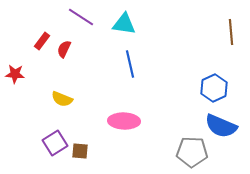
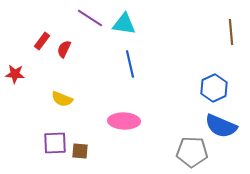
purple line: moved 9 px right, 1 px down
purple square: rotated 30 degrees clockwise
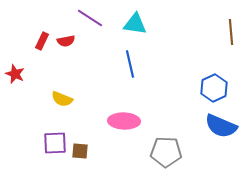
cyan triangle: moved 11 px right
red rectangle: rotated 12 degrees counterclockwise
red semicircle: moved 2 px right, 8 px up; rotated 126 degrees counterclockwise
red star: rotated 18 degrees clockwise
gray pentagon: moved 26 px left
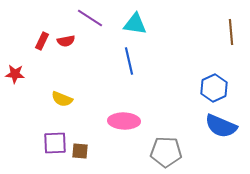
blue line: moved 1 px left, 3 px up
red star: rotated 18 degrees counterclockwise
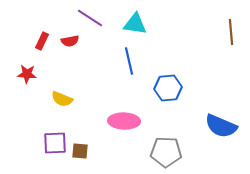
red semicircle: moved 4 px right
red star: moved 12 px right
blue hexagon: moved 46 px left; rotated 20 degrees clockwise
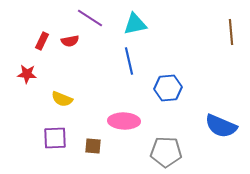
cyan triangle: rotated 20 degrees counterclockwise
purple square: moved 5 px up
brown square: moved 13 px right, 5 px up
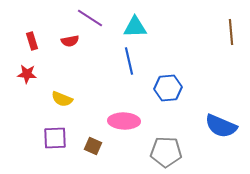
cyan triangle: moved 3 px down; rotated 10 degrees clockwise
red rectangle: moved 10 px left; rotated 42 degrees counterclockwise
brown square: rotated 18 degrees clockwise
